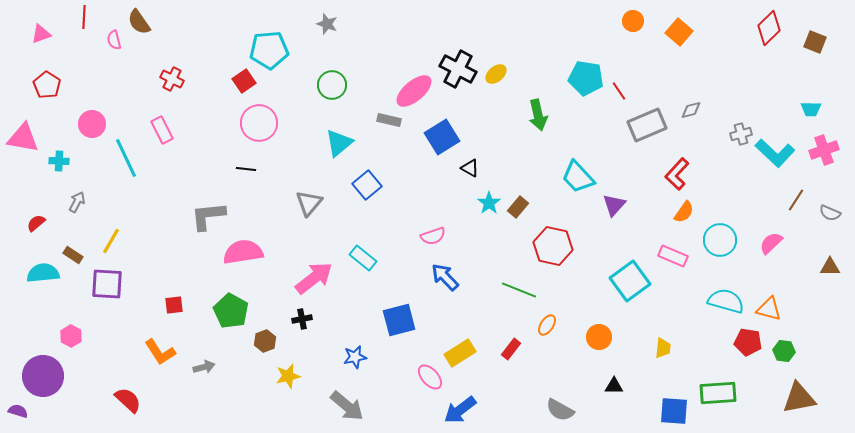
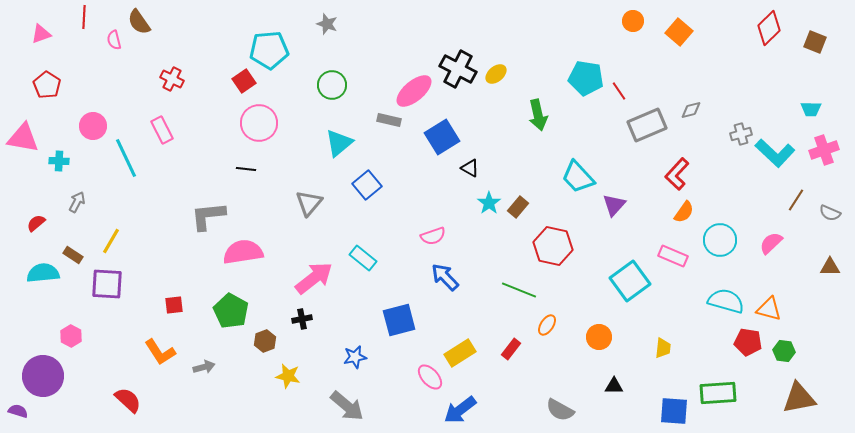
pink circle at (92, 124): moved 1 px right, 2 px down
yellow star at (288, 376): rotated 25 degrees clockwise
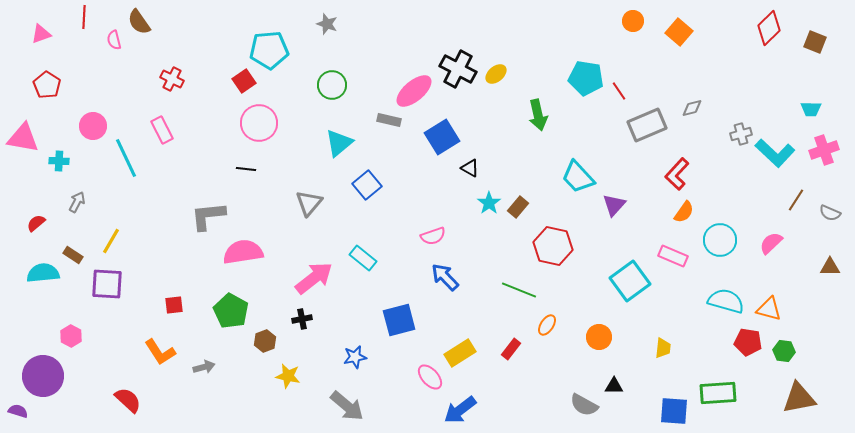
gray diamond at (691, 110): moved 1 px right, 2 px up
gray semicircle at (560, 410): moved 24 px right, 5 px up
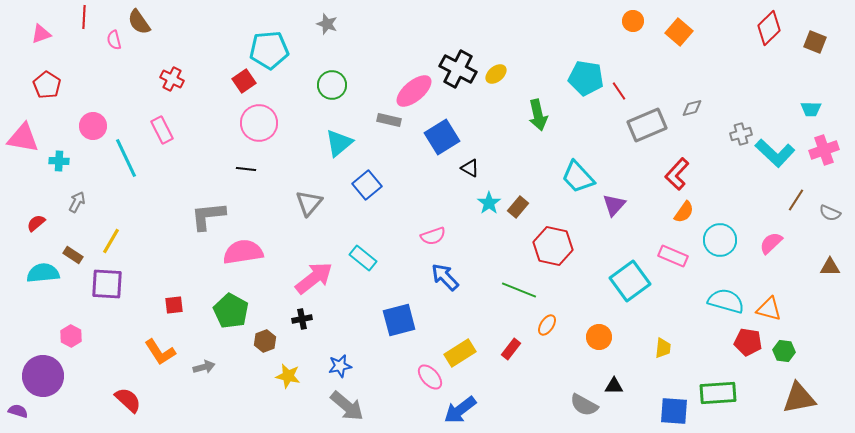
blue star at (355, 357): moved 15 px left, 9 px down
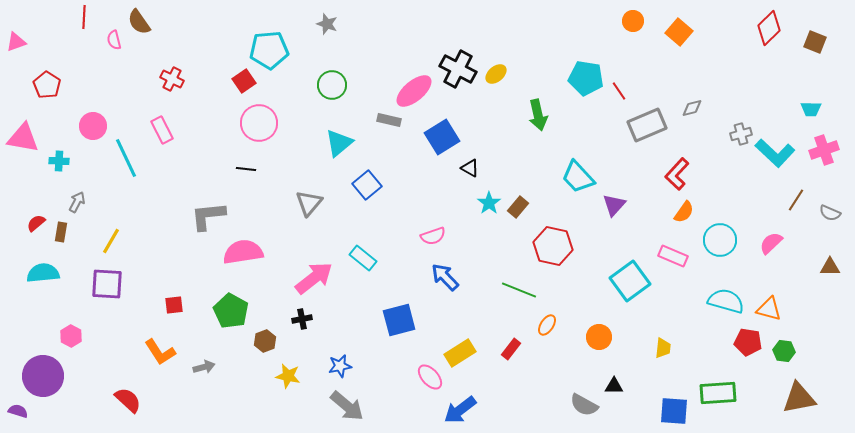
pink triangle at (41, 34): moved 25 px left, 8 px down
brown rectangle at (73, 255): moved 12 px left, 23 px up; rotated 66 degrees clockwise
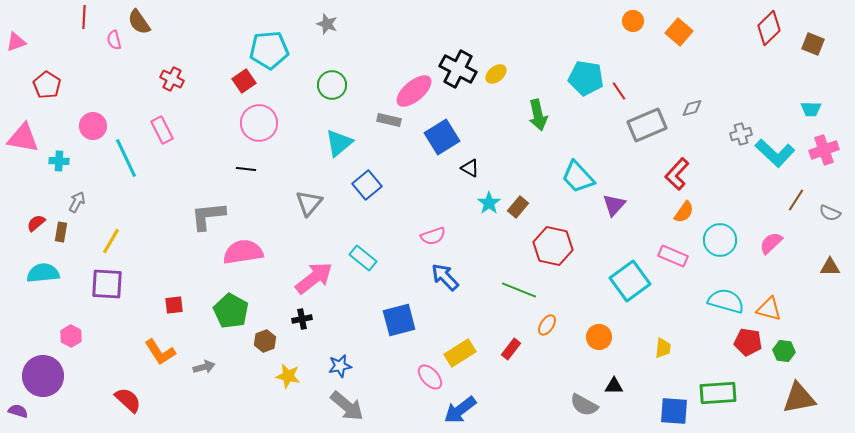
brown square at (815, 42): moved 2 px left, 2 px down
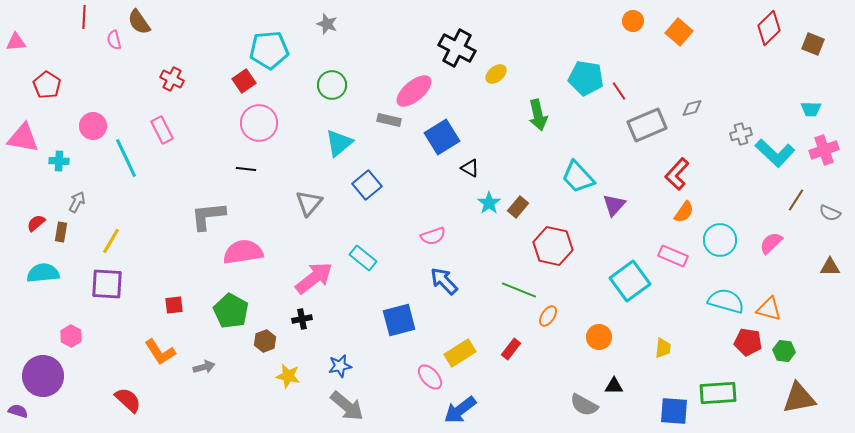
pink triangle at (16, 42): rotated 15 degrees clockwise
black cross at (458, 69): moved 1 px left, 21 px up
blue arrow at (445, 277): moved 1 px left, 4 px down
orange ellipse at (547, 325): moved 1 px right, 9 px up
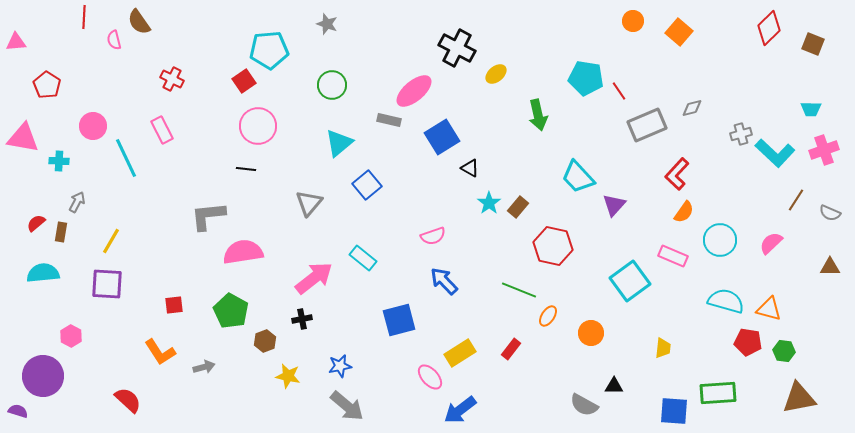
pink circle at (259, 123): moved 1 px left, 3 px down
orange circle at (599, 337): moved 8 px left, 4 px up
